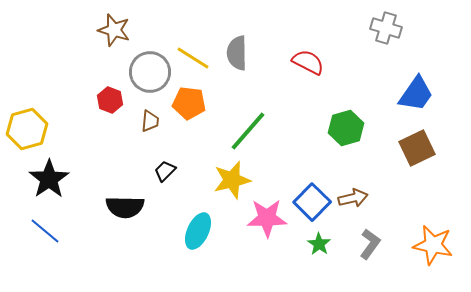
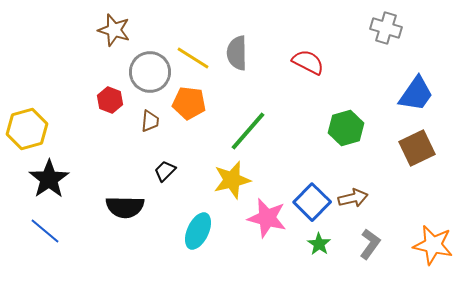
pink star: rotated 15 degrees clockwise
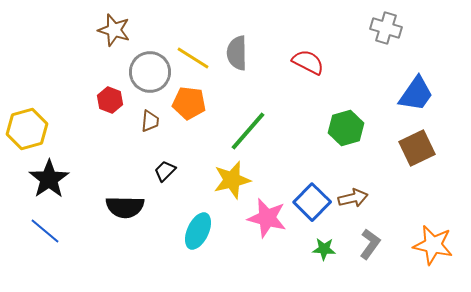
green star: moved 5 px right, 5 px down; rotated 30 degrees counterclockwise
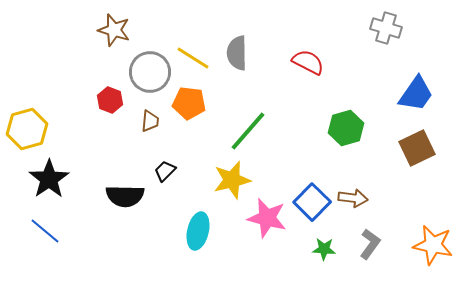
brown arrow: rotated 20 degrees clockwise
black semicircle: moved 11 px up
cyan ellipse: rotated 12 degrees counterclockwise
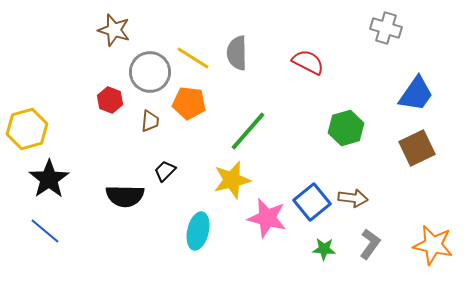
blue square: rotated 6 degrees clockwise
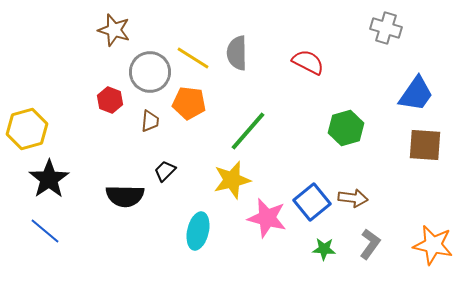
brown square: moved 8 px right, 3 px up; rotated 30 degrees clockwise
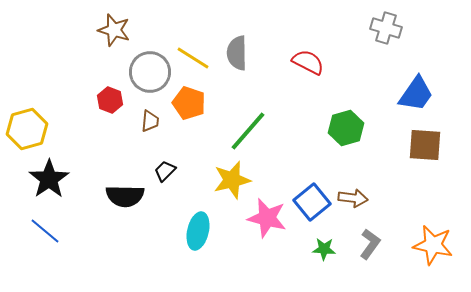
orange pentagon: rotated 12 degrees clockwise
